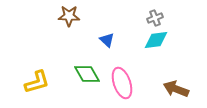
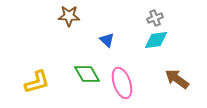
brown arrow: moved 1 px right, 10 px up; rotated 15 degrees clockwise
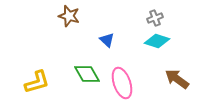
brown star: rotated 15 degrees clockwise
cyan diamond: moved 1 px right, 1 px down; rotated 25 degrees clockwise
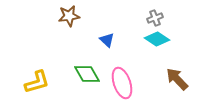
brown star: rotated 25 degrees counterclockwise
cyan diamond: moved 2 px up; rotated 15 degrees clockwise
brown arrow: rotated 10 degrees clockwise
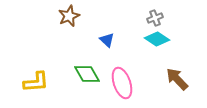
brown star: rotated 15 degrees counterclockwise
yellow L-shape: moved 1 px left; rotated 12 degrees clockwise
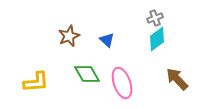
brown star: moved 20 px down
cyan diamond: rotated 70 degrees counterclockwise
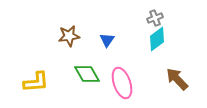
brown star: rotated 15 degrees clockwise
blue triangle: rotated 21 degrees clockwise
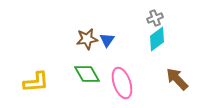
brown star: moved 18 px right, 3 px down
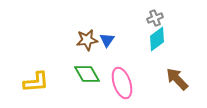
brown star: moved 1 px down
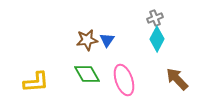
cyan diamond: rotated 25 degrees counterclockwise
pink ellipse: moved 2 px right, 3 px up
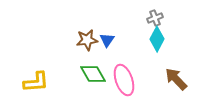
green diamond: moved 6 px right
brown arrow: moved 1 px left
